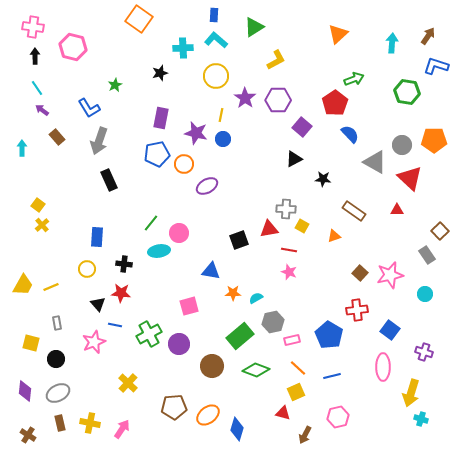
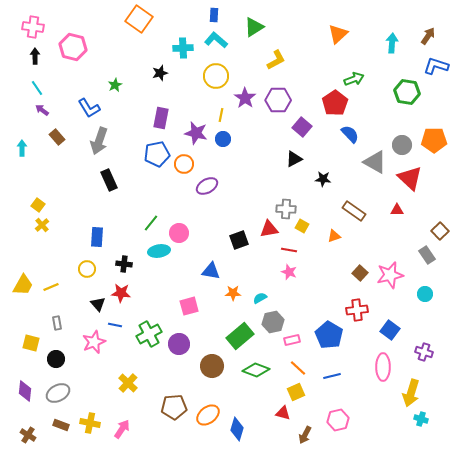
cyan semicircle at (256, 298): moved 4 px right
pink hexagon at (338, 417): moved 3 px down
brown rectangle at (60, 423): moved 1 px right, 2 px down; rotated 56 degrees counterclockwise
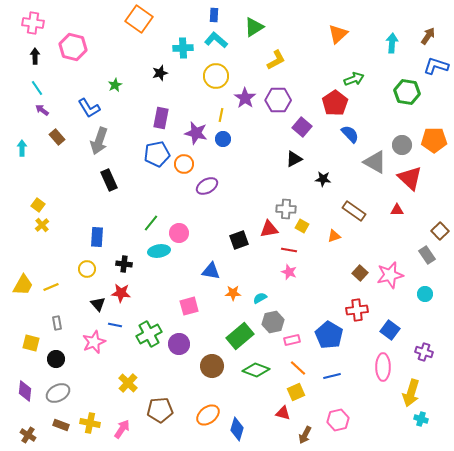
pink cross at (33, 27): moved 4 px up
brown pentagon at (174, 407): moved 14 px left, 3 px down
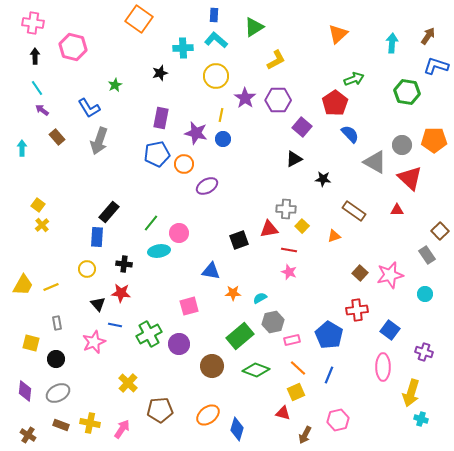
black rectangle at (109, 180): moved 32 px down; rotated 65 degrees clockwise
yellow square at (302, 226): rotated 16 degrees clockwise
blue line at (332, 376): moved 3 px left, 1 px up; rotated 54 degrees counterclockwise
